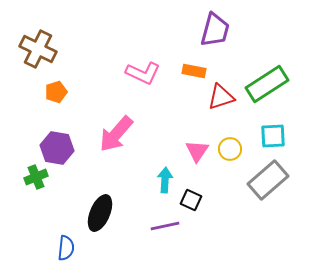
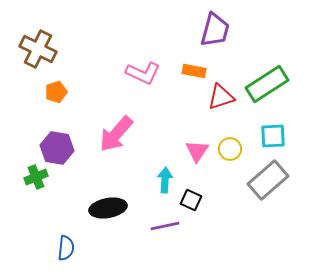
black ellipse: moved 8 px right, 5 px up; rotated 57 degrees clockwise
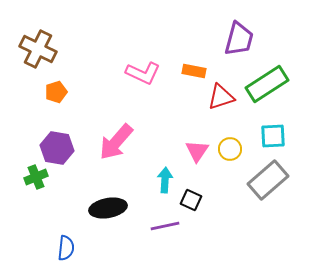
purple trapezoid: moved 24 px right, 9 px down
pink arrow: moved 8 px down
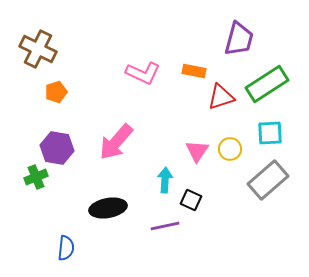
cyan square: moved 3 px left, 3 px up
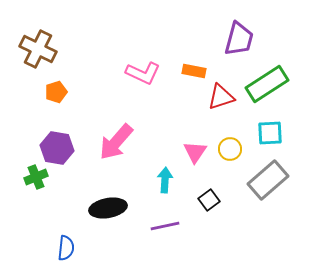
pink triangle: moved 2 px left, 1 px down
black square: moved 18 px right; rotated 30 degrees clockwise
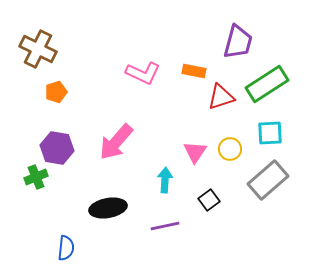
purple trapezoid: moved 1 px left, 3 px down
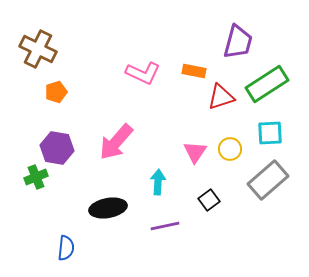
cyan arrow: moved 7 px left, 2 px down
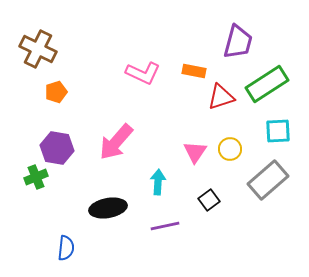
cyan square: moved 8 px right, 2 px up
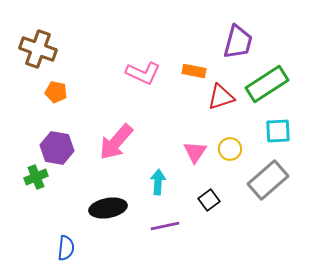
brown cross: rotated 6 degrees counterclockwise
orange pentagon: rotated 30 degrees clockwise
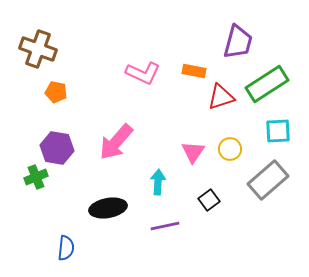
pink triangle: moved 2 px left
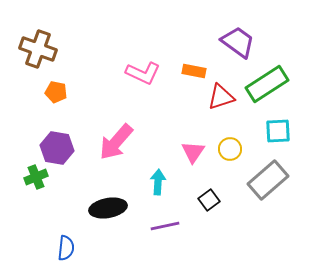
purple trapezoid: rotated 69 degrees counterclockwise
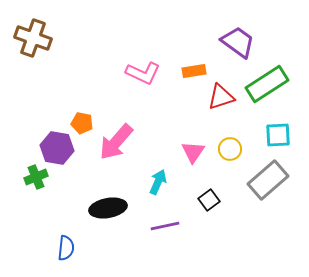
brown cross: moved 5 px left, 11 px up
orange rectangle: rotated 20 degrees counterclockwise
orange pentagon: moved 26 px right, 31 px down
cyan square: moved 4 px down
cyan arrow: rotated 20 degrees clockwise
